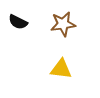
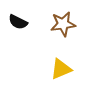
yellow triangle: rotated 30 degrees counterclockwise
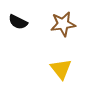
yellow triangle: rotated 45 degrees counterclockwise
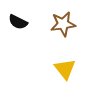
yellow triangle: moved 4 px right
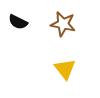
brown star: rotated 20 degrees clockwise
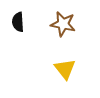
black semicircle: rotated 60 degrees clockwise
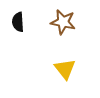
brown star: moved 2 px up
